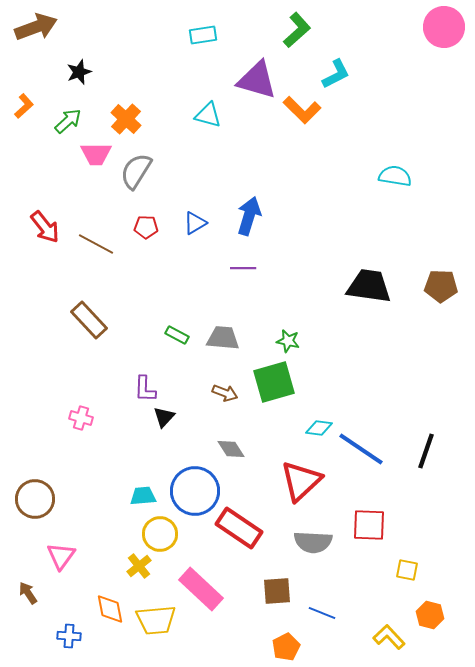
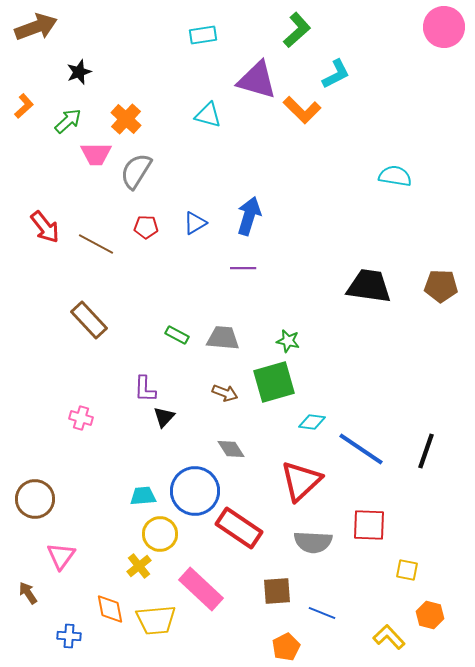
cyan diamond at (319, 428): moved 7 px left, 6 px up
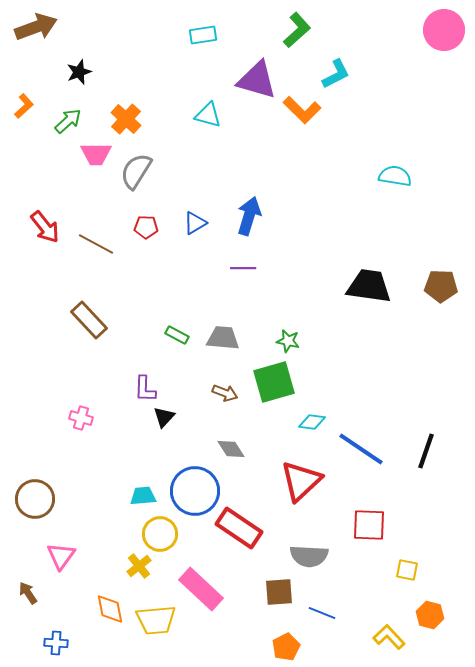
pink circle at (444, 27): moved 3 px down
gray semicircle at (313, 542): moved 4 px left, 14 px down
brown square at (277, 591): moved 2 px right, 1 px down
blue cross at (69, 636): moved 13 px left, 7 px down
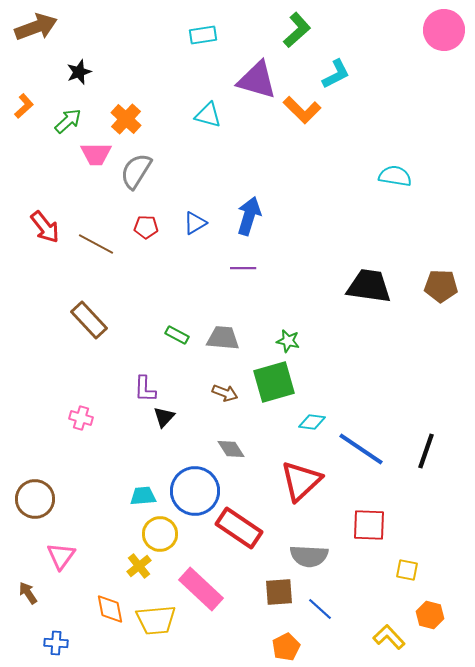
blue line at (322, 613): moved 2 px left, 4 px up; rotated 20 degrees clockwise
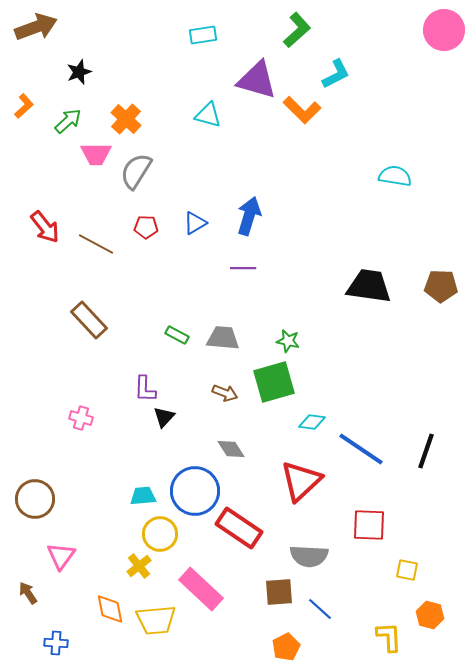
yellow L-shape at (389, 637): rotated 40 degrees clockwise
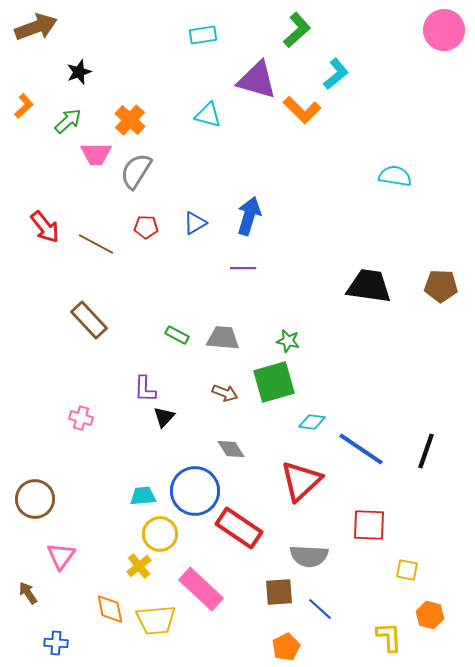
cyan L-shape at (336, 74): rotated 12 degrees counterclockwise
orange cross at (126, 119): moved 4 px right, 1 px down
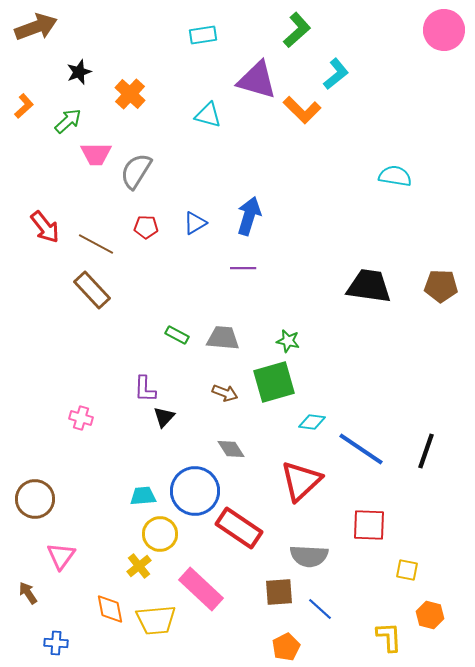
orange cross at (130, 120): moved 26 px up
brown rectangle at (89, 320): moved 3 px right, 30 px up
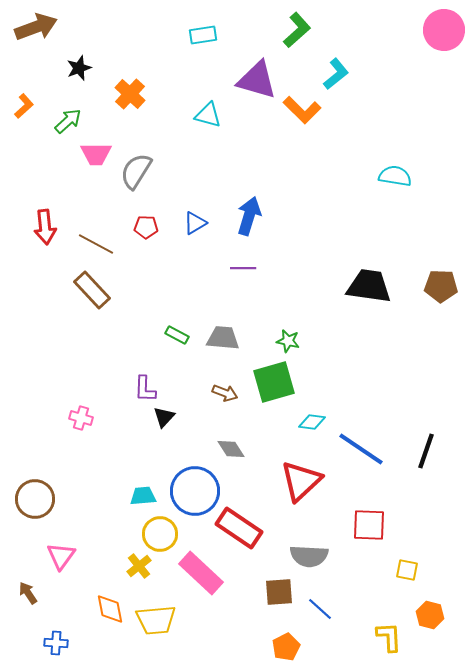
black star at (79, 72): moved 4 px up
red arrow at (45, 227): rotated 32 degrees clockwise
pink rectangle at (201, 589): moved 16 px up
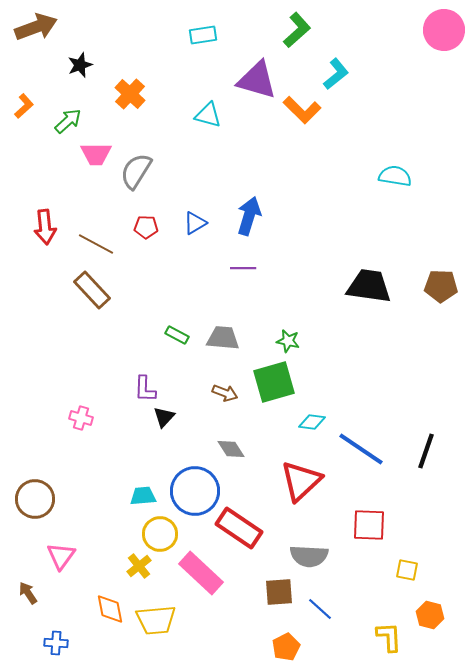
black star at (79, 68): moved 1 px right, 3 px up
